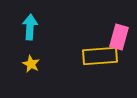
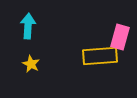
cyan arrow: moved 2 px left, 1 px up
pink rectangle: moved 1 px right
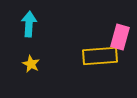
cyan arrow: moved 1 px right, 2 px up
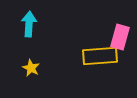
yellow star: moved 4 px down
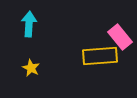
pink rectangle: rotated 55 degrees counterclockwise
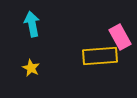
cyan arrow: moved 3 px right; rotated 15 degrees counterclockwise
pink rectangle: rotated 10 degrees clockwise
